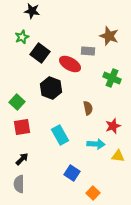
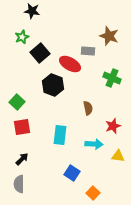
black square: rotated 12 degrees clockwise
black hexagon: moved 2 px right, 3 px up
cyan rectangle: rotated 36 degrees clockwise
cyan arrow: moved 2 px left
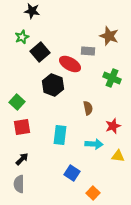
black square: moved 1 px up
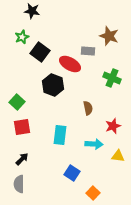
black square: rotated 12 degrees counterclockwise
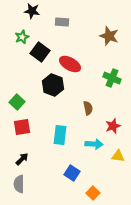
gray rectangle: moved 26 px left, 29 px up
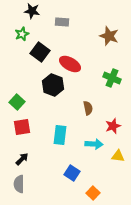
green star: moved 3 px up
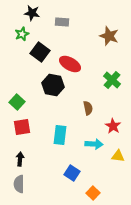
black star: moved 2 px down
green cross: moved 2 px down; rotated 18 degrees clockwise
black hexagon: rotated 10 degrees counterclockwise
red star: rotated 21 degrees counterclockwise
black arrow: moved 2 px left; rotated 40 degrees counterclockwise
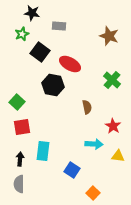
gray rectangle: moved 3 px left, 4 px down
brown semicircle: moved 1 px left, 1 px up
cyan rectangle: moved 17 px left, 16 px down
blue square: moved 3 px up
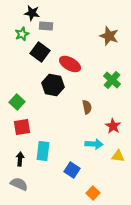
gray rectangle: moved 13 px left
gray semicircle: rotated 114 degrees clockwise
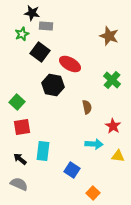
black arrow: rotated 56 degrees counterclockwise
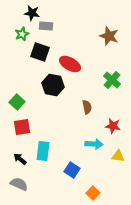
black square: rotated 18 degrees counterclockwise
red star: rotated 21 degrees counterclockwise
